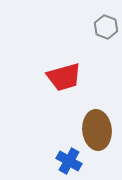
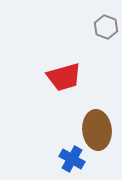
blue cross: moved 3 px right, 2 px up
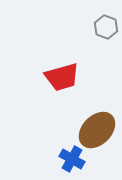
red trapezoid: moved 2 px left
brown ellipse: rotated 51 degrees clockwise
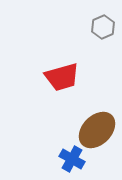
gray hexagon: moved 3 px left; rotated 15 degrees clockwise
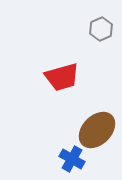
gray hexagon: moved 2 px left, 2 px down
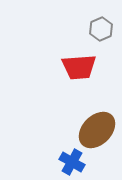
red trapezoid: moved 17 px right, 10 px up; rotated 12 degrees clockwise
blue cross: moved 3 px down
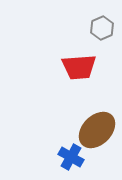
gray hexagon: moved 1 px right, 1 px up
blue cross: moved 1 px left, 5 px up
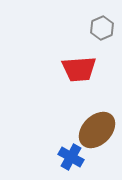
red trapezoid: moved 2 px down
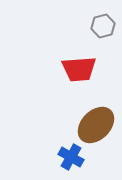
gray hexagon: moved 1 px right, 2 px up; rotated 10 degrees clockwise
brown ellipse: moved 1 px left, 5 px up
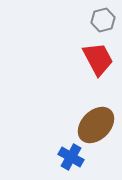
gray hexagon: moved 6 px up
red trapezoid: moved 19 px right, 10 px up; rotated 114 degrees counterclockwise
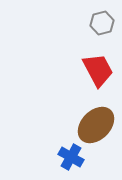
gray hexagon: moved 1 px left, 3 px down
red trapezoid: moved 11 px down
